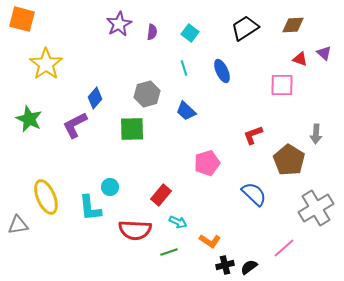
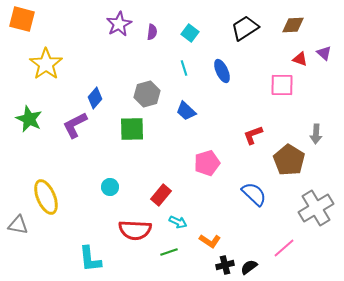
cyan L-shape: moved 51 px down
gray triangle: rotated 20 degrees clockwise
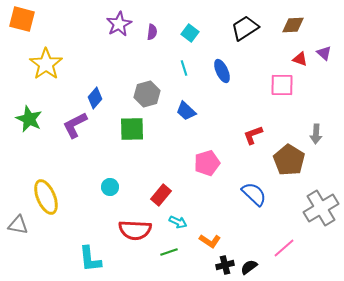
gray cross: moved 5 px right
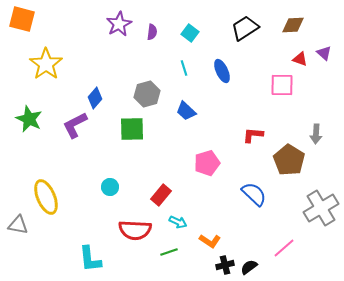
red L-shape: rotated 25 degrees clockwise
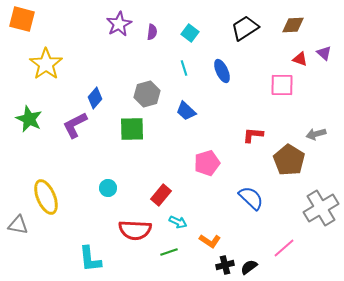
gray arrow: rotated 72 degrees clockwise
cyan circle: moved 2 px left, 1 px down
blue semicircle: moved 3 px left, 4 px down
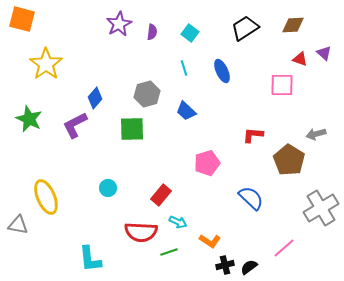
red semicircle: moved 6 px right, 2 px down
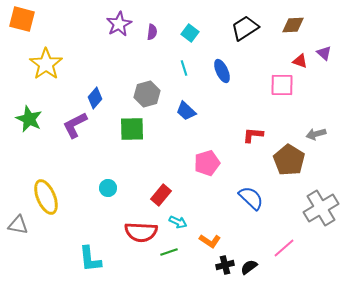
red triangle: moved 2 px down
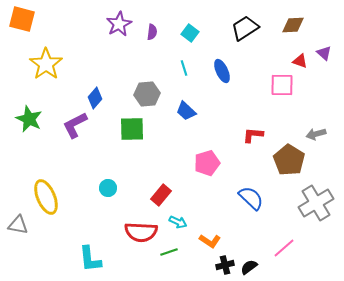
gray hexagon: rotated 10 degrees clockwise
gray cross: moved 5 px left, 5 px up
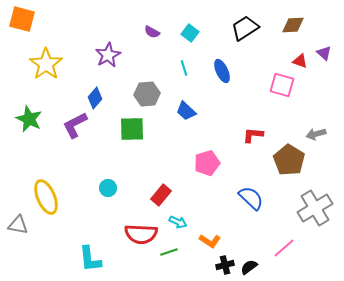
purple star: moved 11 px left, 31 px down
purple semicircle: rotated 112 degrees clockwise
pink square: rotated 15 degrees clockwise
gray cross: moved 1 px left, 5 px down
red semicircle: moved 2 px down
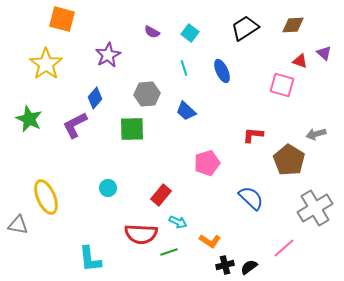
orange square: moved 40 px right
